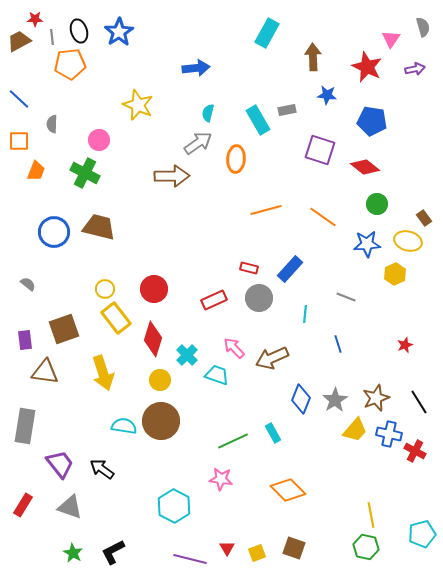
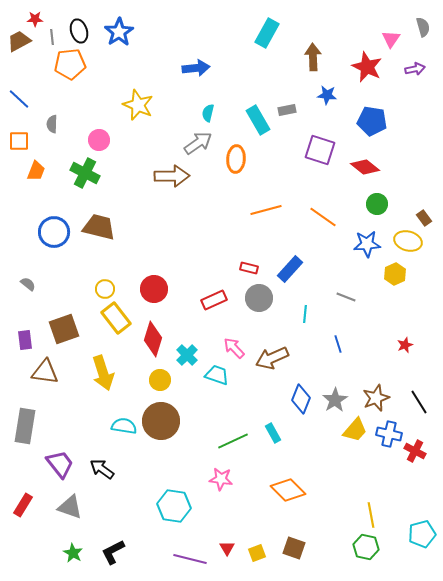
cyan hexagon at (174, 506): rotated 20 degrees counterclockwise
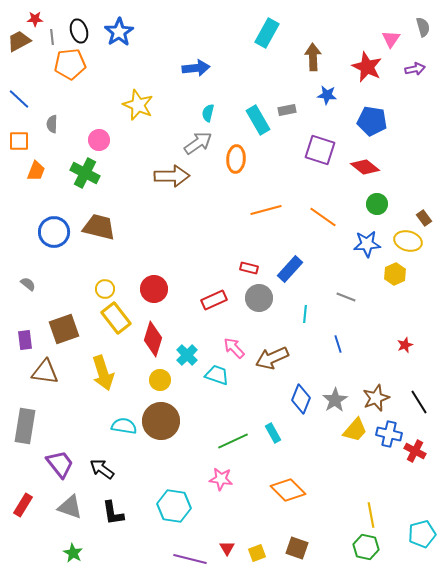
brown square at (294, 548): moved 3 px right
black L-shape at (113, 552): moved 39 px up; rotated 72 degrees counterclockwise
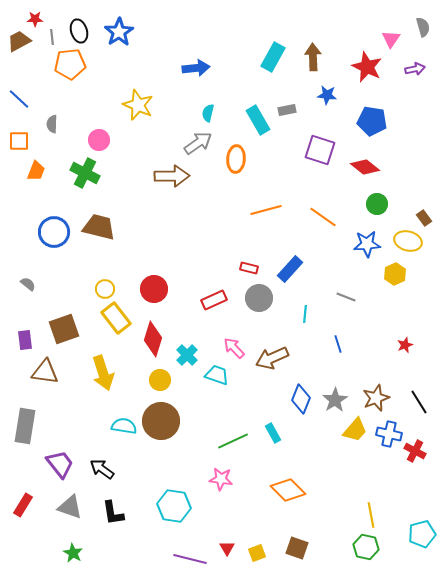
cyan rectangle at (267, 33): moved 6 px right, 24 px down
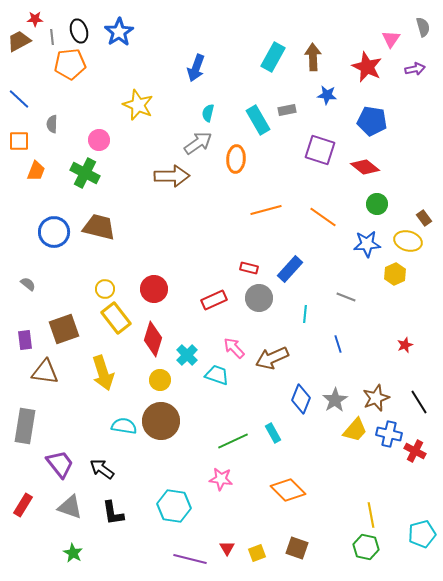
blue arrow at (196, 68): rotated 116 degrees clockwise
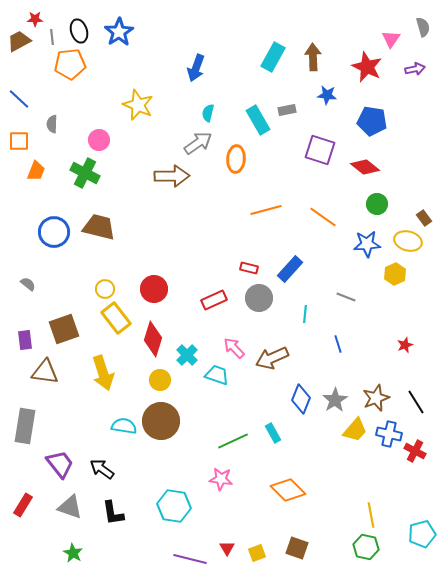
black line at (419, 402): moved 3 px left
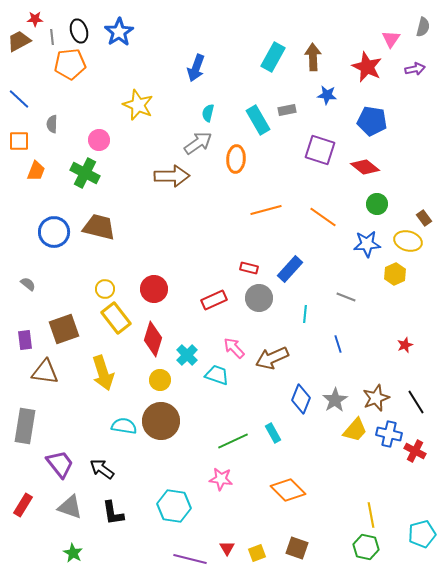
gray semicircle at (423, 27): rotated 30 degrees clockwise
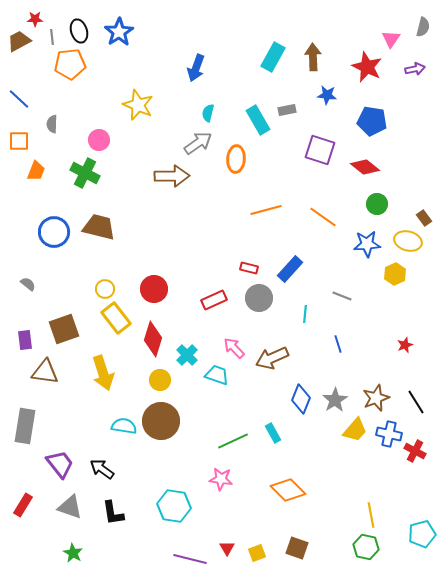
gray line at (346, 297): moved 4 px left, 1 px up
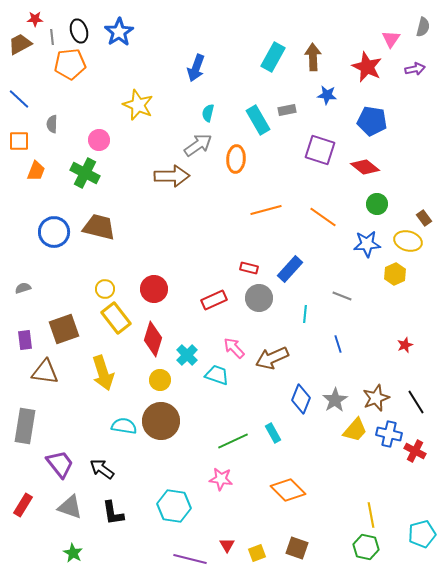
brown trapezoid at (19, 41): moved 1 px right, 3 px down
gray arrow at (198, 143): moved 2 px down
gray semicircle at (28, 284): moved 5 px left, 4 px down; rotated 56 degrees counterclockwise
red triangle at (227, 548): moved 3 px up
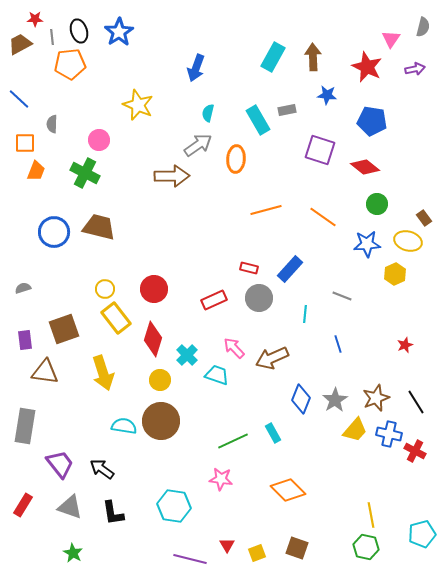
orange square at (19, 141): moved 6 px right, 2 px down
